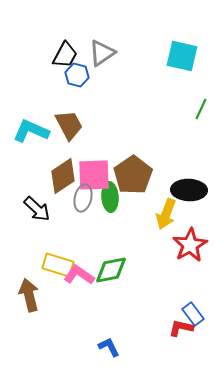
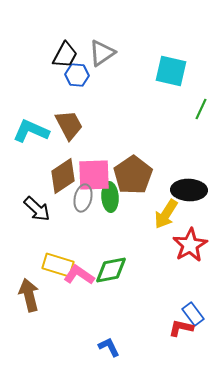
cyan square: moved 11 px left, 15 px down
blue hexagon: rotated 10 degrees counterclockwise
yellow arrow: rotated 12 degrees clockwise
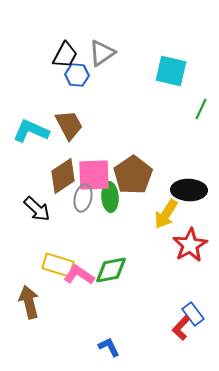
brown arrow: moved 7 px down
red L-shape: rotated 60 degrees counterclockwise
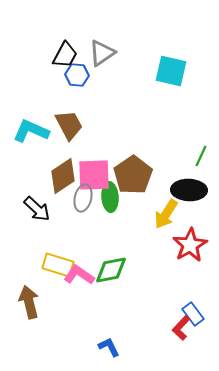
green line: moved 47 px down
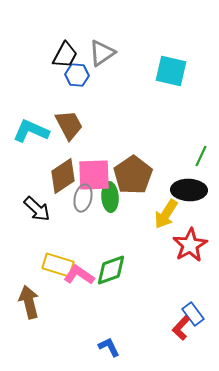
green diamond: rotated 8 degrees counterclockwise
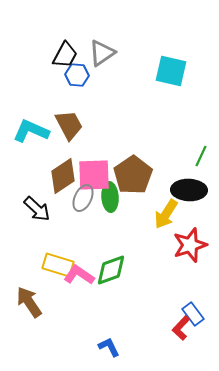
gray ellipse: rotated 12 degrees clockwise
red star: rotated 12 degrees clockwise
brown arrow: rotated 20 degrees counterclockwise
